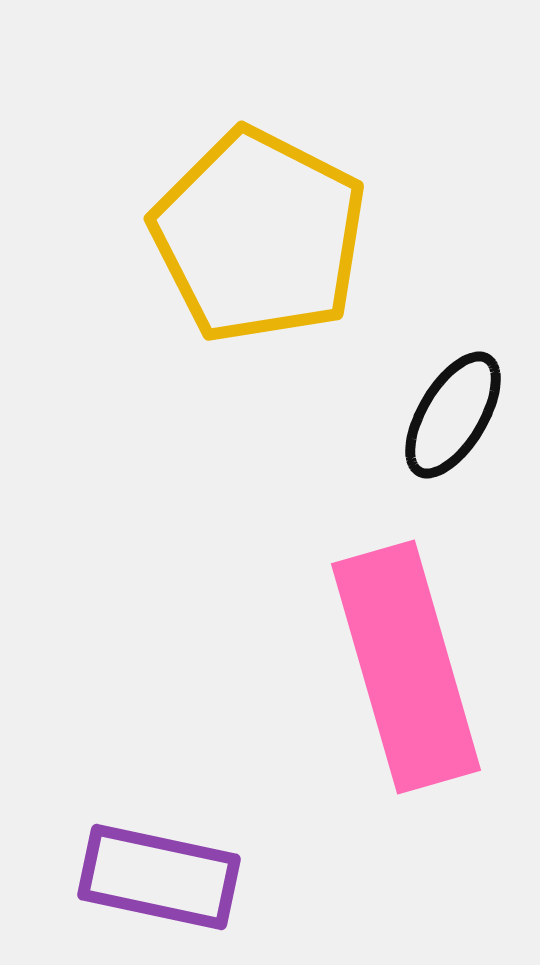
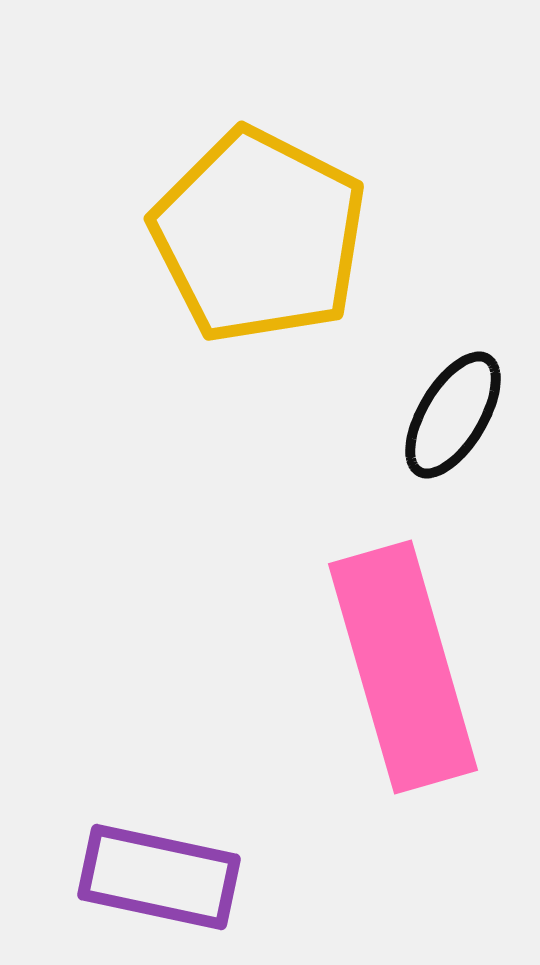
pink rectangle: moved 3 px left
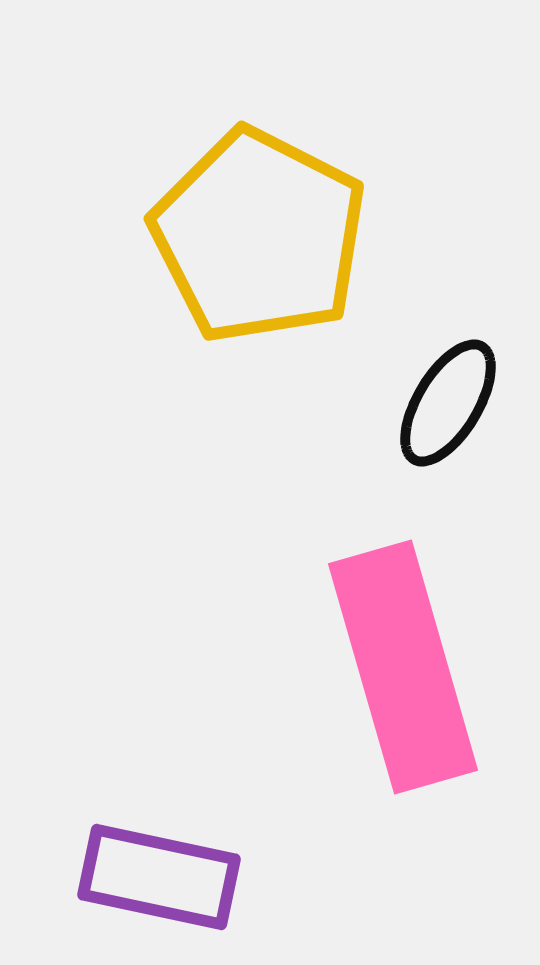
black ellipse: moved 5 px left, 12 px up
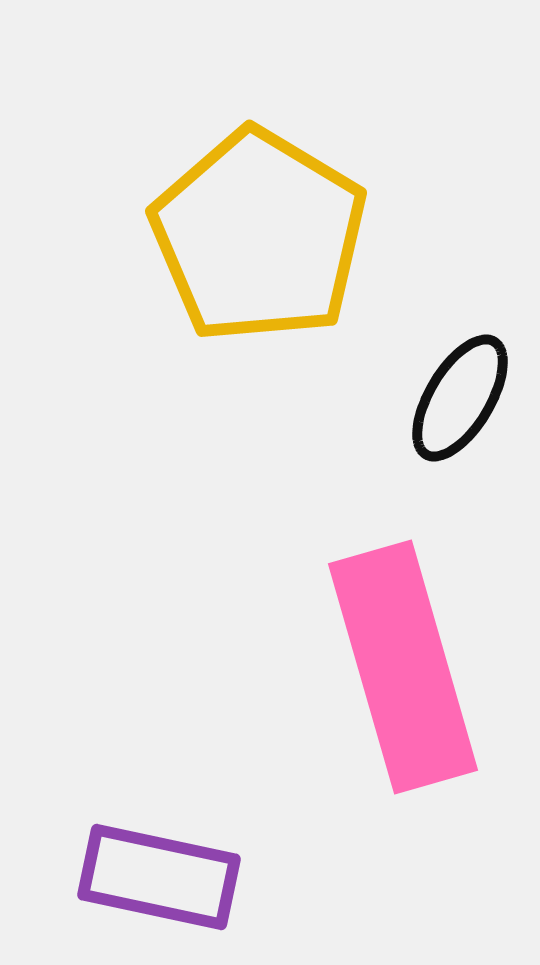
yellow pentagon: rotated 4 degrees clockwise
black ellipse: moved 12 px right, 5 px up
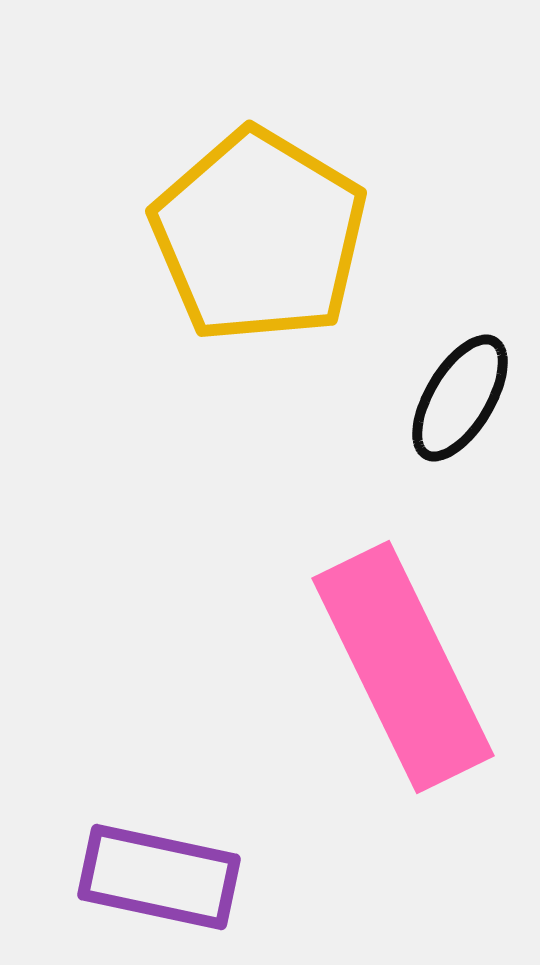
pink rectangle: rotated 10 degrees counterclockwise
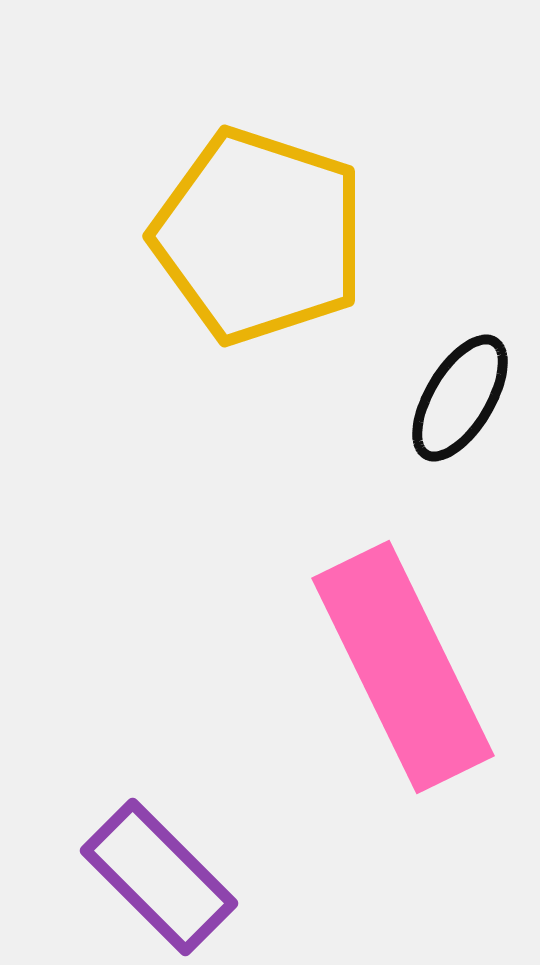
yellow pentagon: rotated 13 degrees counterclockwise
purple rectangle: rotated 33 degrees clockwise
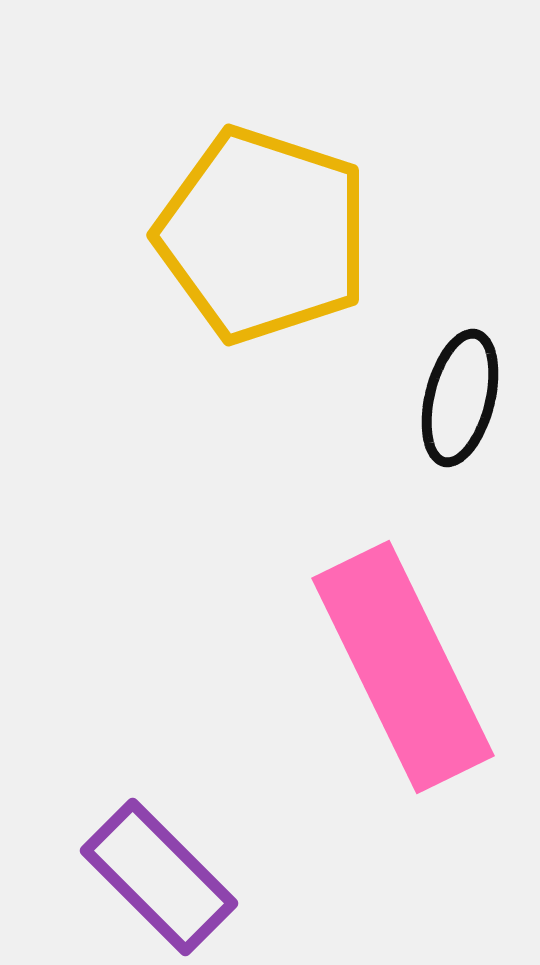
yellow pentagon: moved 4 px right, 1 px up
black ellipse: rotated 17 degrees counterclockwise
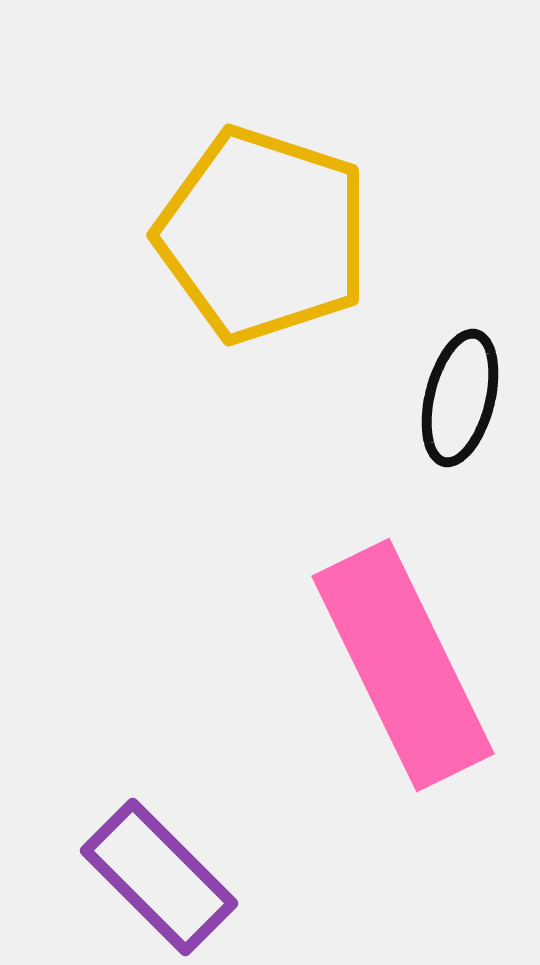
pink rectangle: moved 2 px up
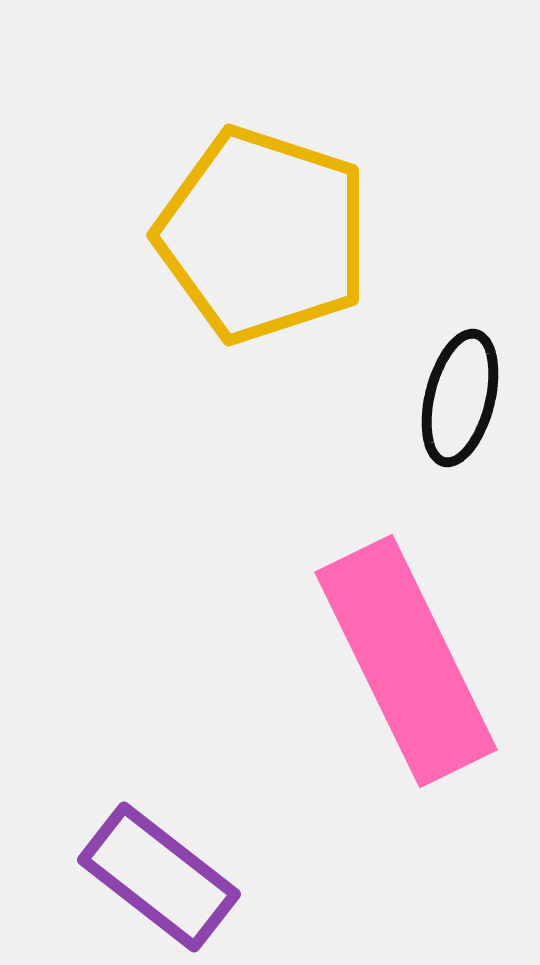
pink rectangle: moved 3 px right, 4 px up
purple rectangle: rotated 7 degrees counterclockwise
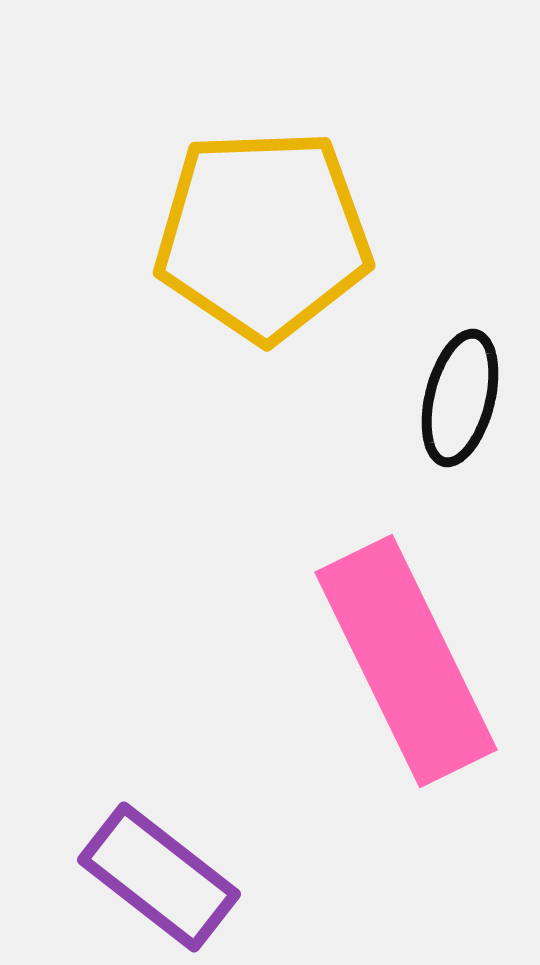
yellow pentagon: rotated 20 degrees counterclockwise
